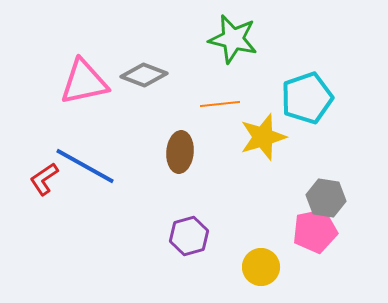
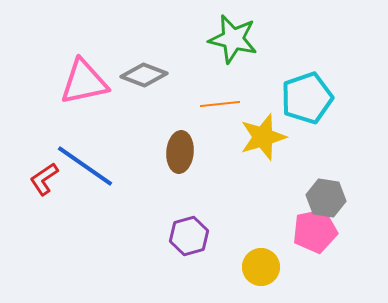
blue line: rotated 6 degrees clockwise
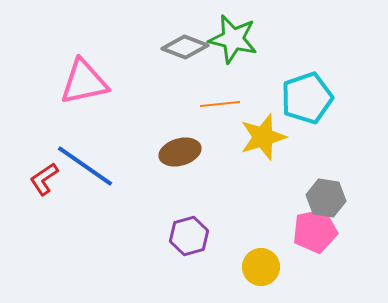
gray diamond: moved 41 px right, 28 px up
brown ellipse: rotated 69 degrees clockwise
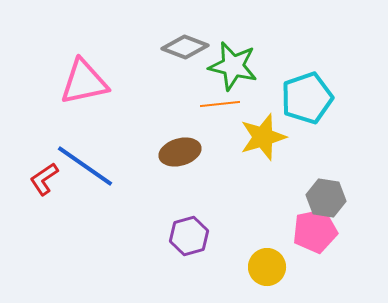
green star: moved 27 px down
yellow circle: moved 6 px right
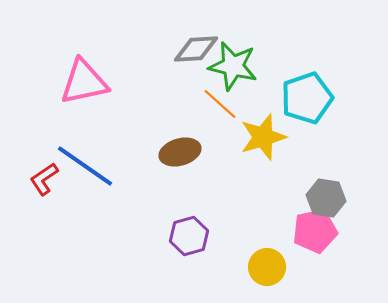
gray diamond: moved 11 px right, 2 px down; rotated 24 degrees counterclockwise
orange line: rotated 48 degrees clockwise
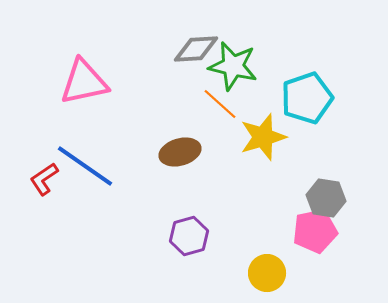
yellow circle: moved 6 px down
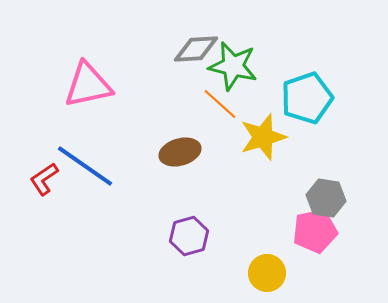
pink triangle: moved 4 px right, 3 px down
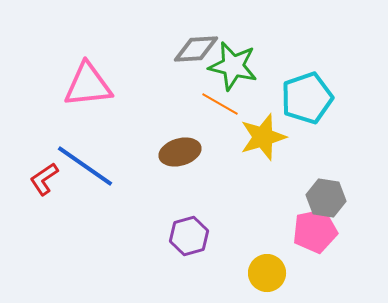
pink triangle: rotated 6 degrees clockwise
orange line: rotated 12 degrees counterclockwise
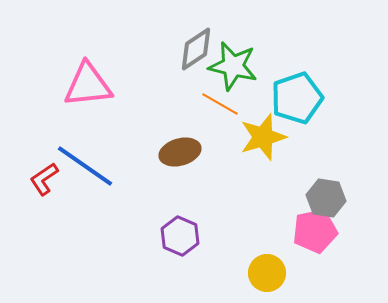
gray diamond: rotated 30 degrees counterclockwise
cyan pentagon: moved 10 px left
purple hexagon: moved 9 px left; rotated 21 degrees counterclockwise
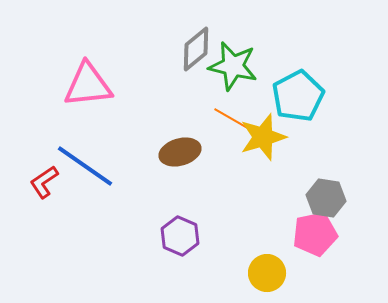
gray diamond: rotated 6 degrees counterclockwise
cyan pentagon: moved 1 px right, 2 px up; rotated 9 degrees counterclockwise
orange line: moved 12 px right, 15 px down
red L-shape: moved 3 px down
pink pentagon: moved 3 px down
